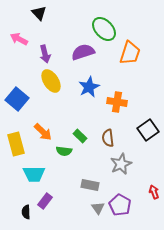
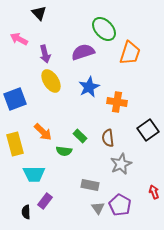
blue square: moved 2 px left; rotated 30 degrees clockwise
yellow rectangle: moved 1 px left
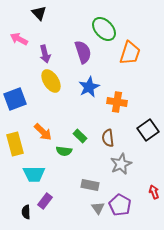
purple semicircle: rotated 90 degrees clockwise
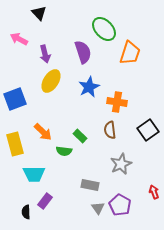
yellow ellipse: rotated 65 degrees clockwise
brown semicircle: moved 2 px right, 8 px up
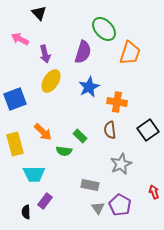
pink arrow: moved 1 px right
purple semicircle: rotated 35 degrees clockwise
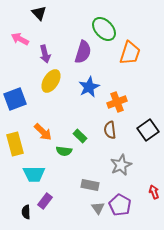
orange cross: rotated 30 degrees counterclockwise
gray star: moved 1 px down
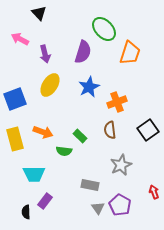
yellow ellipse: moved 1 px left, 4 px down
orange arrow: rotated 24 degrees counterclockwise
yellow rectangle: moved 5 px up
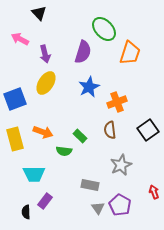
yellow ellipse: moved 4 px left, 2 px up
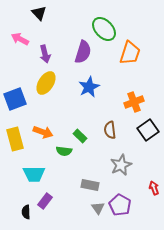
orange cross: moved 17 px right
red arrow: moved 4 px up
